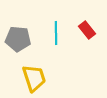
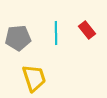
gray pentagon: moved 1 px up; rotated 10 degrees counterclockwise
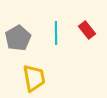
gray pentagon: rotated 25 degrees counterclockwise
yellow trapezoid: rotated 8 degrees clockwise
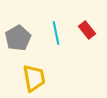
cyan line: rotated 10 degrees counterclockwise
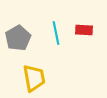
red rectangle: moved 3 px left; rotated 48 degrees counterclockwise
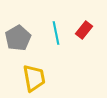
red rectangle: rotated 54 degrees counterclockwise
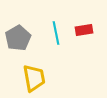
red rectangle: rotated 42 degrees clockwise
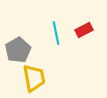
red rectangle: rotated 18 degrees counterclockwise
gray pentagon: moved 12 px down
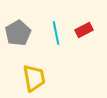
gray pentagon: moved 17 px up
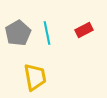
cyan line: moved 9 px left
yellow trapezoid: moved 1 px right, 1 px up
